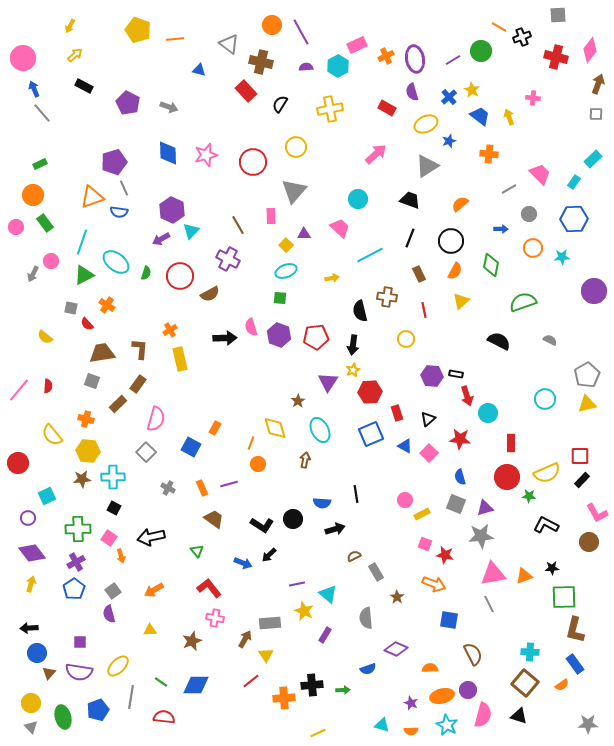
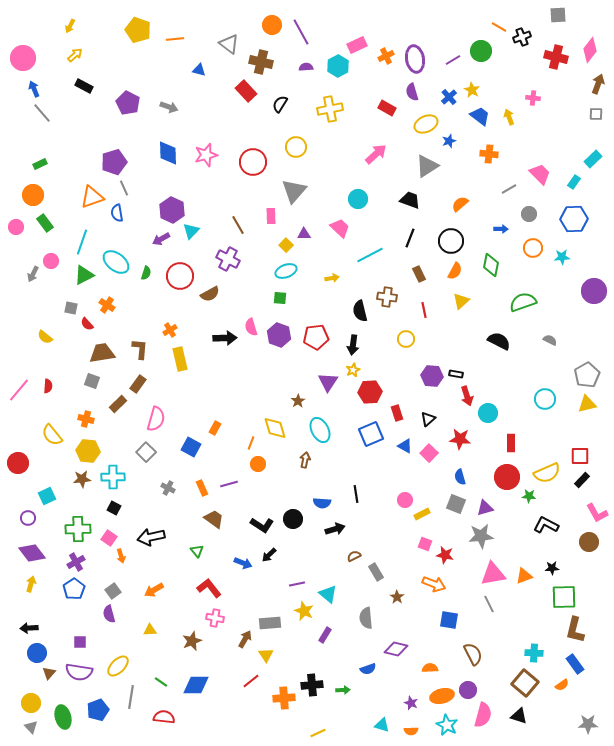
blue semicircle at (119, 212): moved 2 px left, 1 px down; rotated 72 degrees clockwise
purple diamond at (396, 649): rotated 10 degrees counterclockwise
cyan cross at (530, 652): moved 4 px right, 1 px down
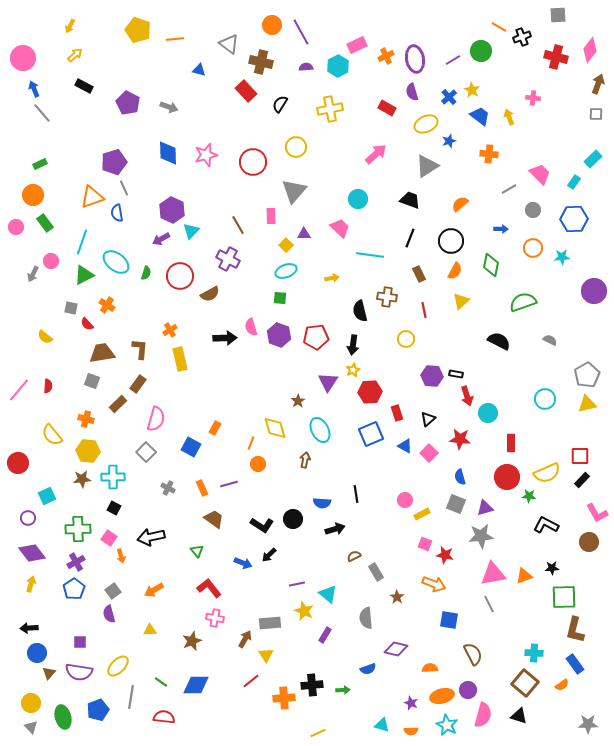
gray circle at (529, 214): moved 4 px right, 4 px up
cyan line at (370, 255): rotated 36 degrees clockwise
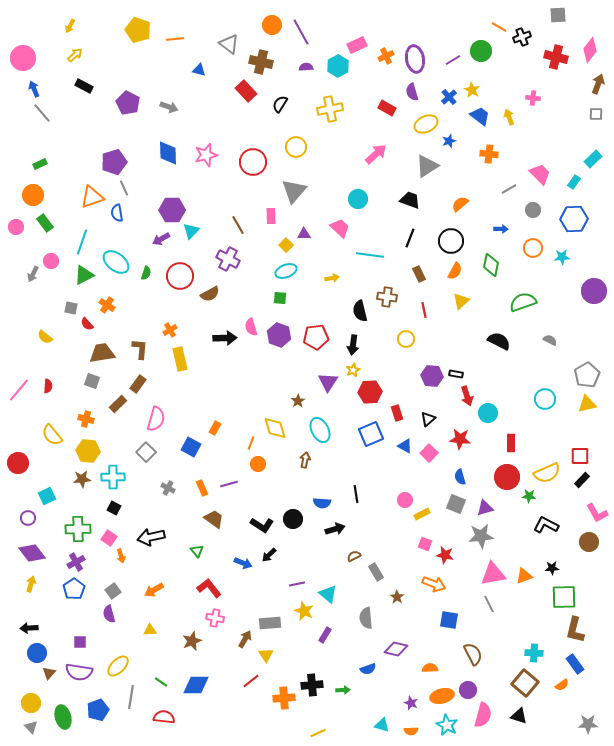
purple hexagon at (172, 210): rotated 25 degrees counterclockwise
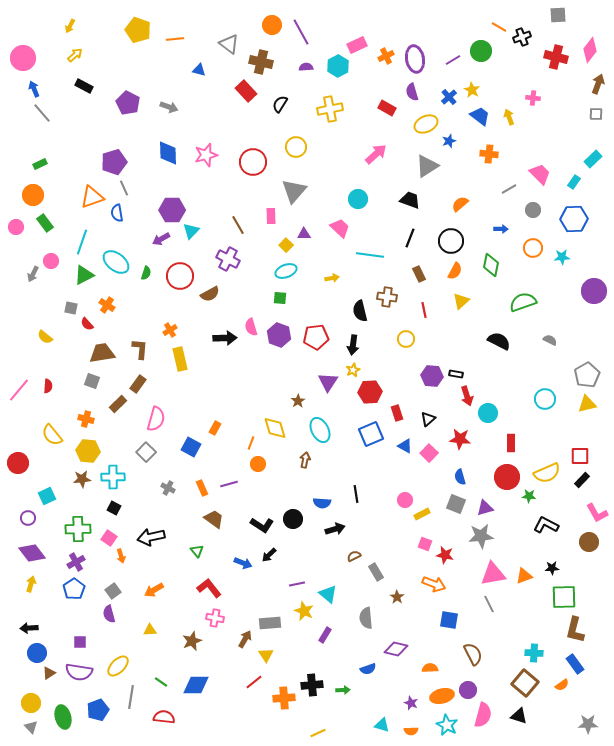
brown triangle at (49, 673): rotated 16 degrees clockwise
red line at (251, 681): moved 3 px right, 1 px down
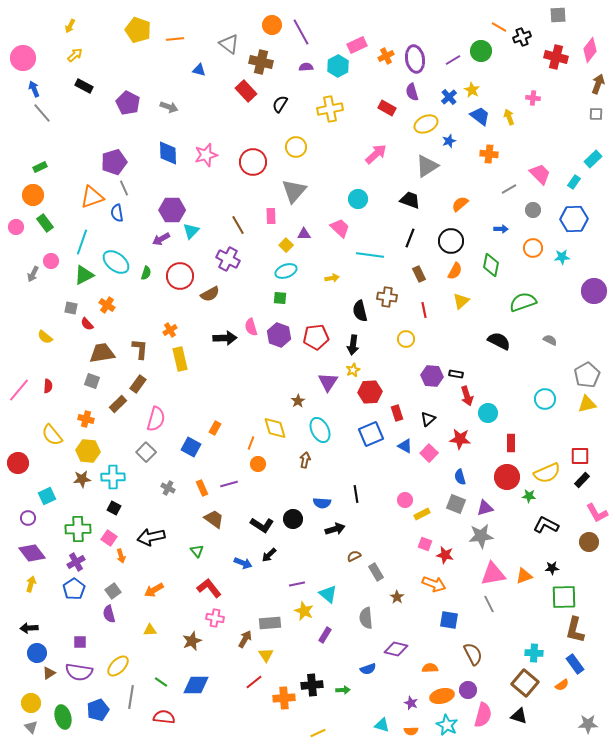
green rectangle at (40, 164): moved 3 px down
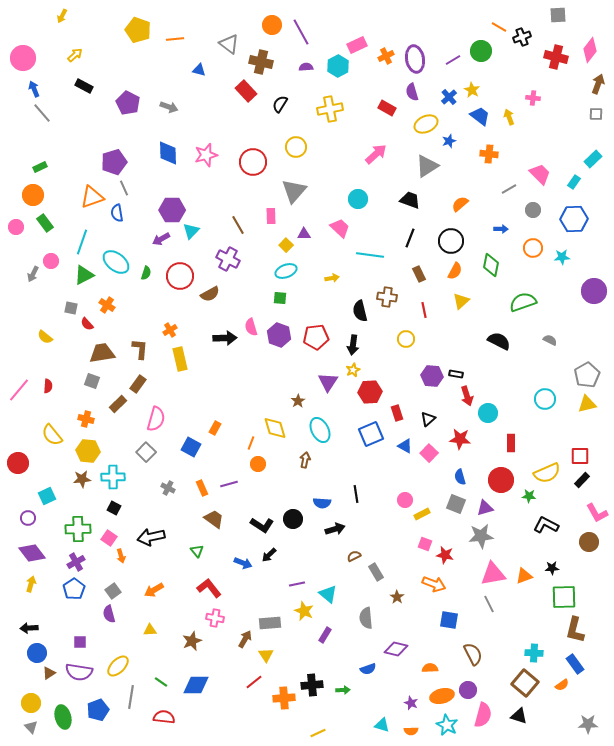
yellow arrow at (70, 26): moved 8 px left, 10 px up
red circle at (507, 477): moved 6 px left, 3 px down
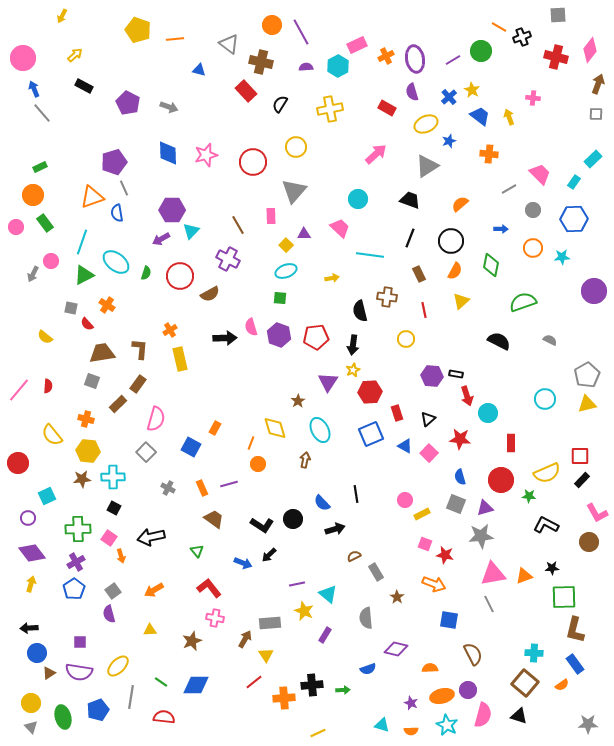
blue semicircle at (322, 503): rotated 42 degrees clockwise
